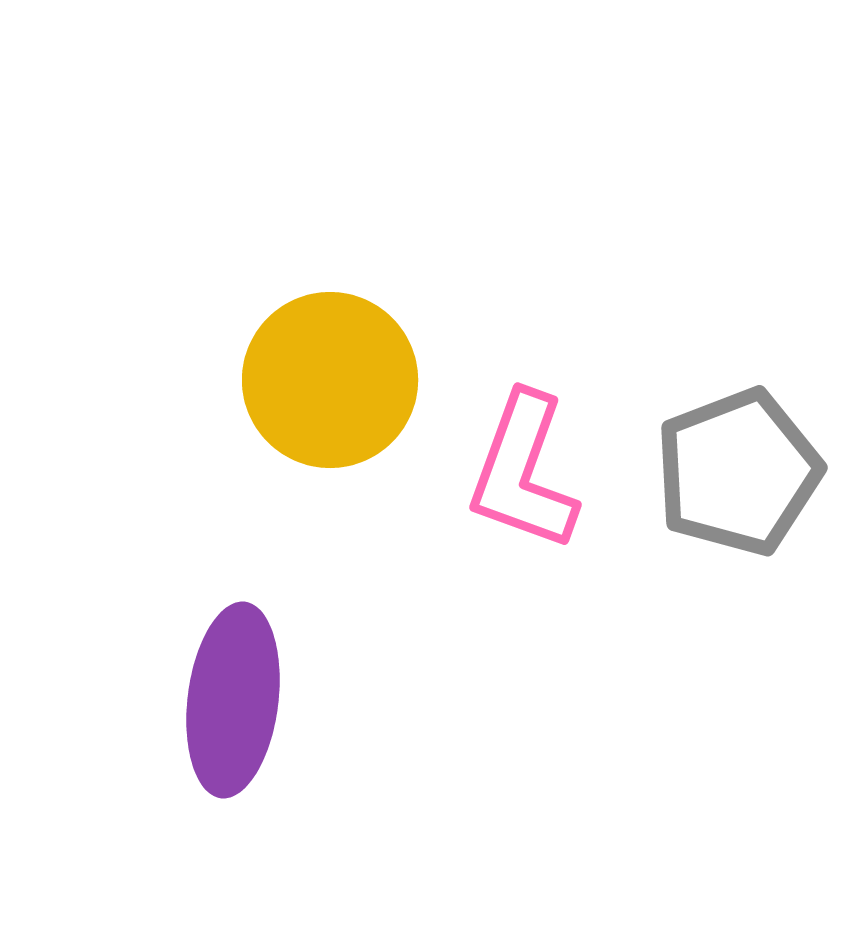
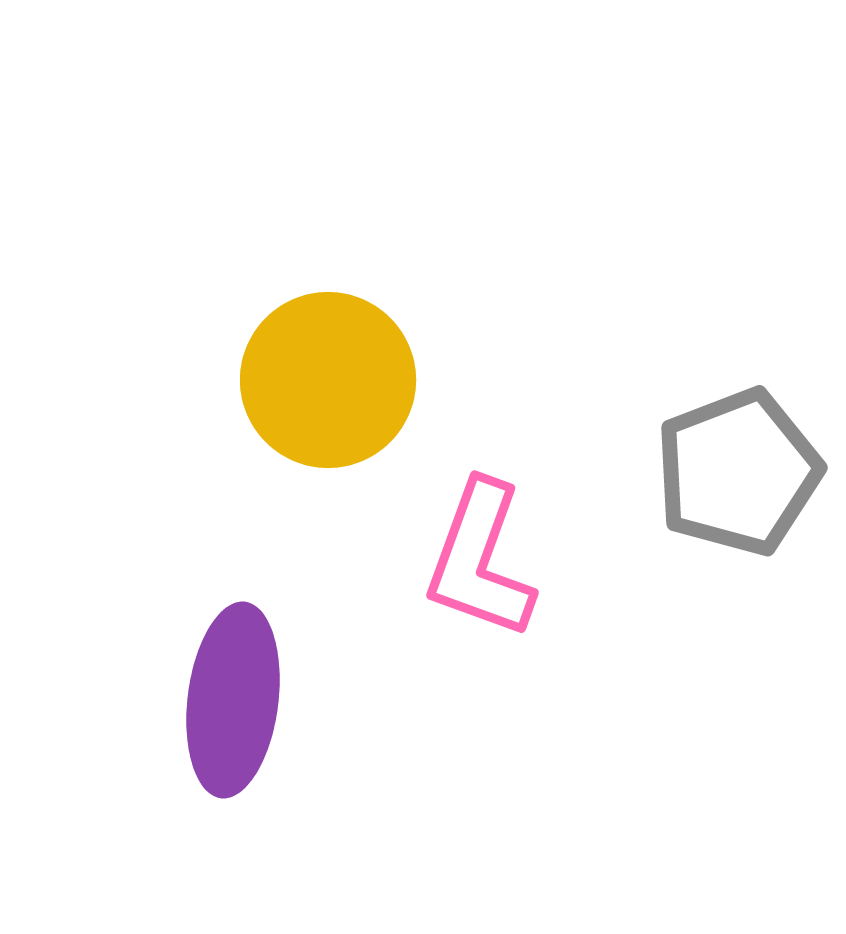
yellow circle: moved 2 px left
pink L-shape: moved 43 px left, 88 px down
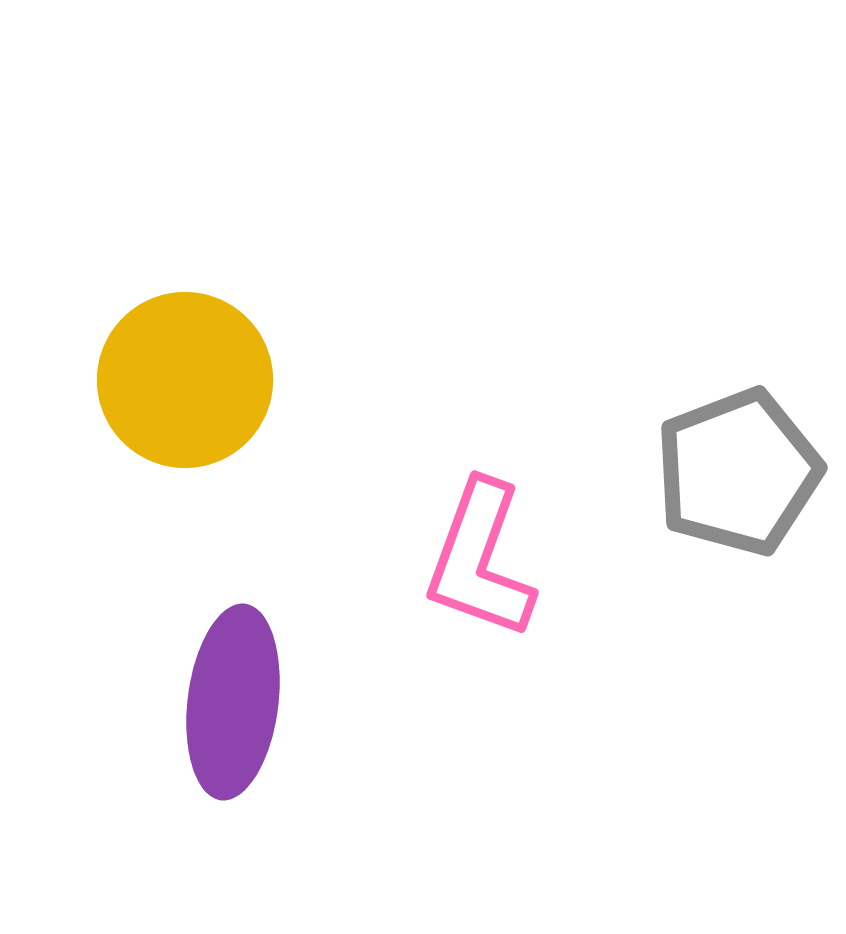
yellow circle: moved 143 px left
purple ellipse: moved 2 px down
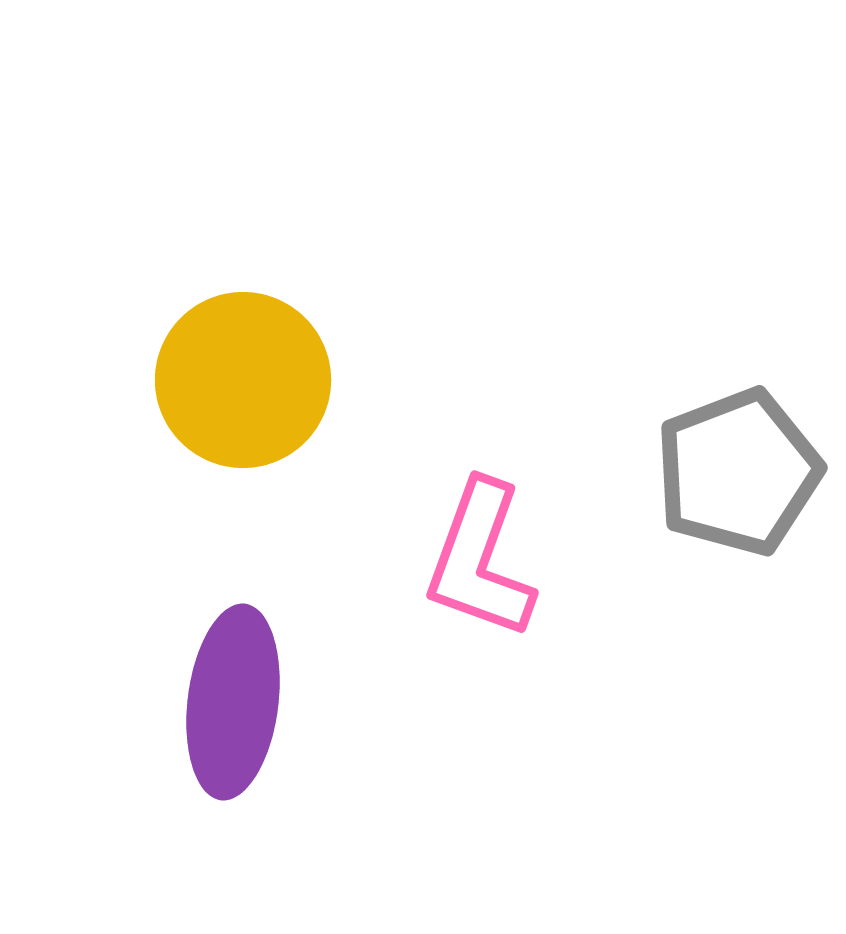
yellow circle: moved 58 px right
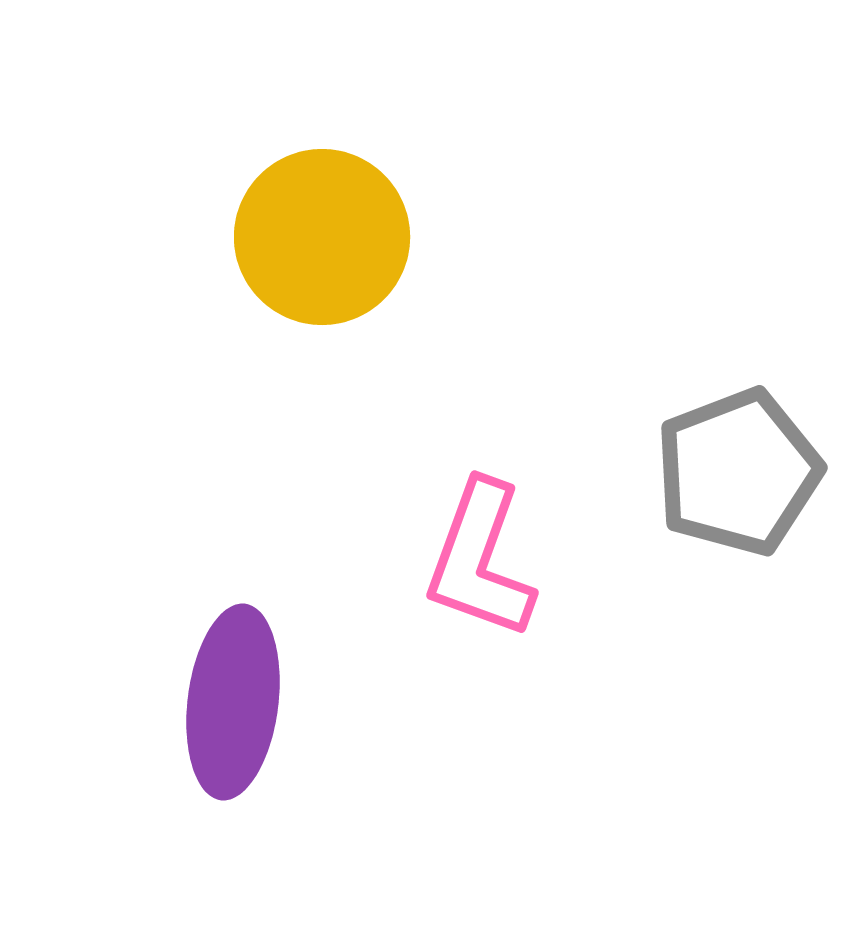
yellow circle: moved 79 px right, 143 px up
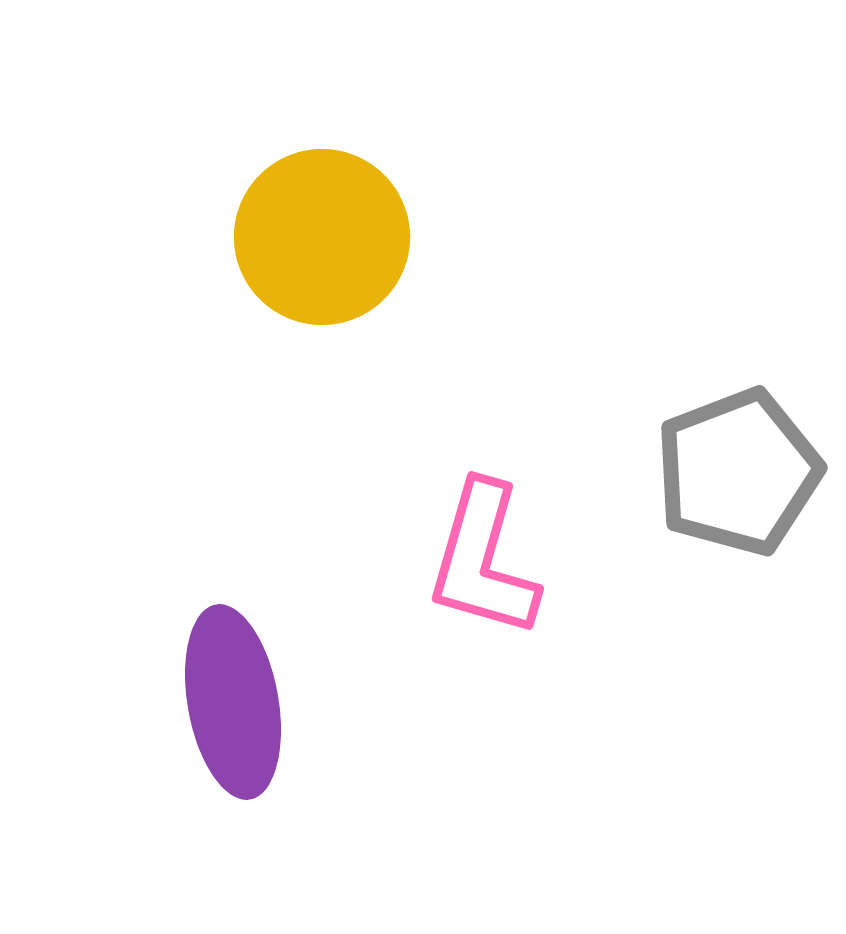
pink L-shape: moved 3 px right; rotated 4 degrees counterclockwise
purple ellipse: rotated 17 degrees counterclockwise
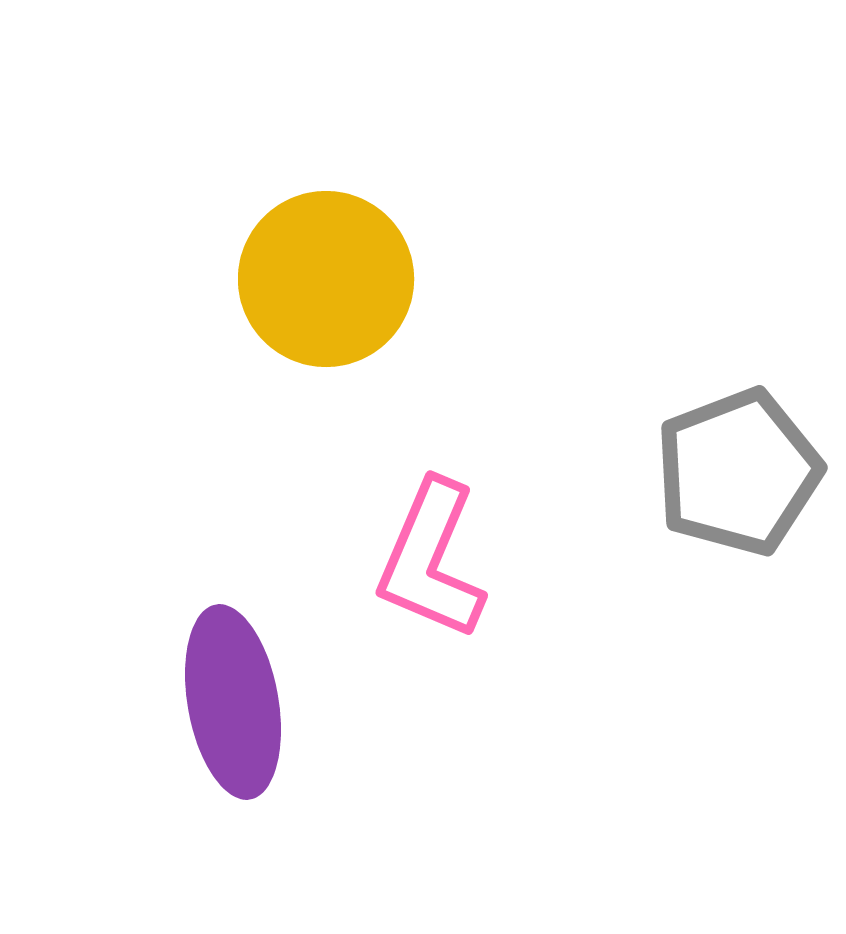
yellow circle: moved 4 px right, 42 px down
pink L-shape: moved 52 px left; rotated 7 degrees clockwise
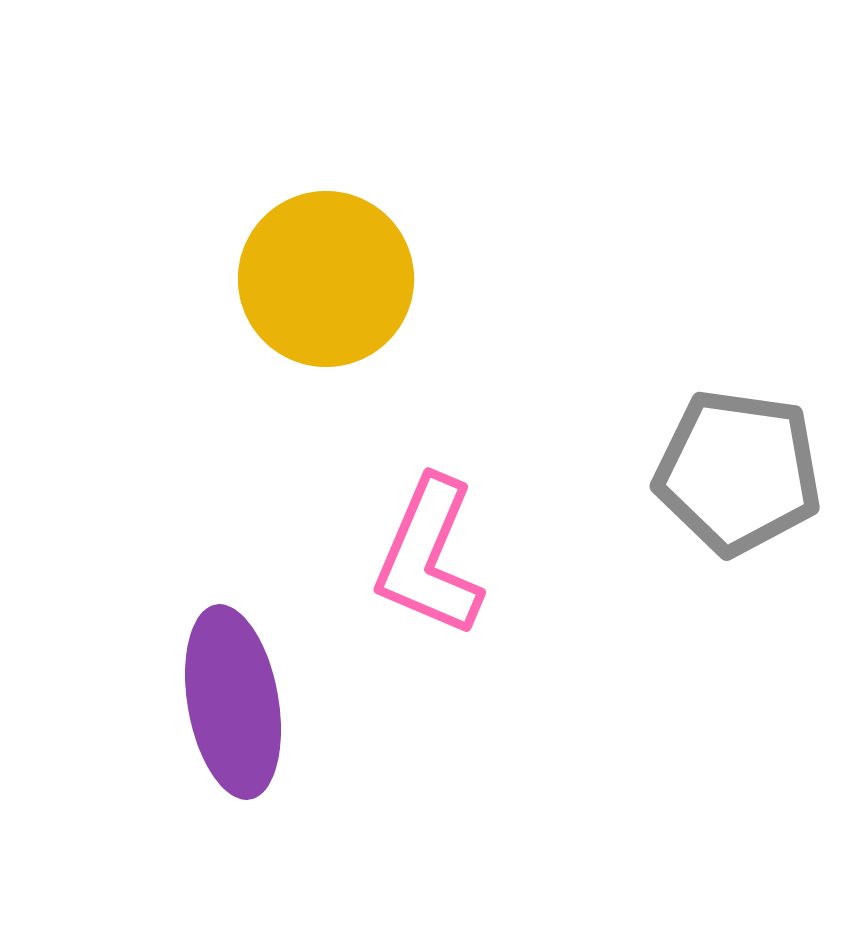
gray pentagon: rotated 29 degrees clockwise
pink L-shape: moved 2 px left, 3 px up
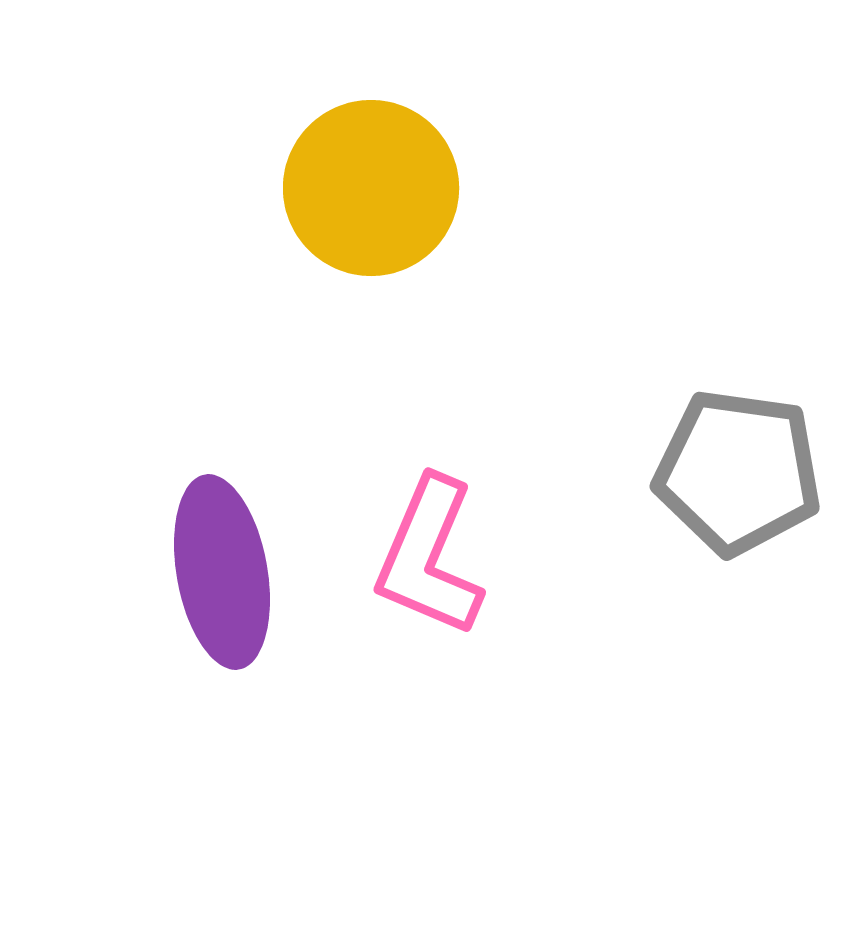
yellow circle: moved 45 px right, 91 px up
purple ellipse: moved 11 px left, 130 px up
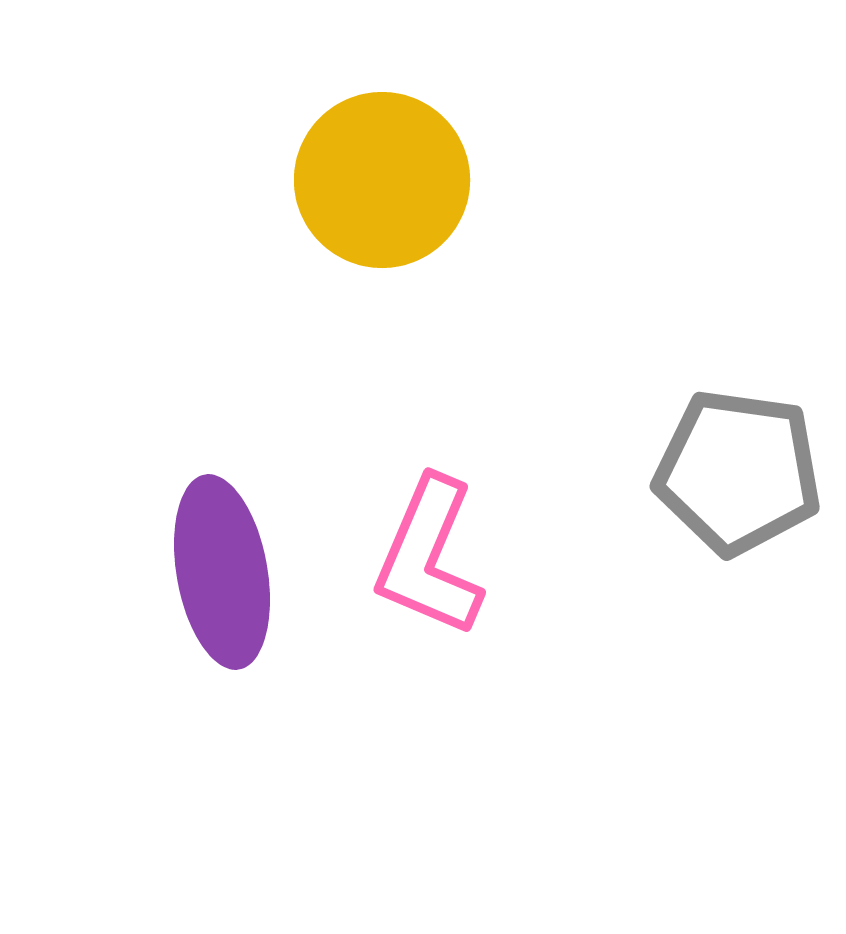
yellow circle: moved 11 px right, 8 px up
